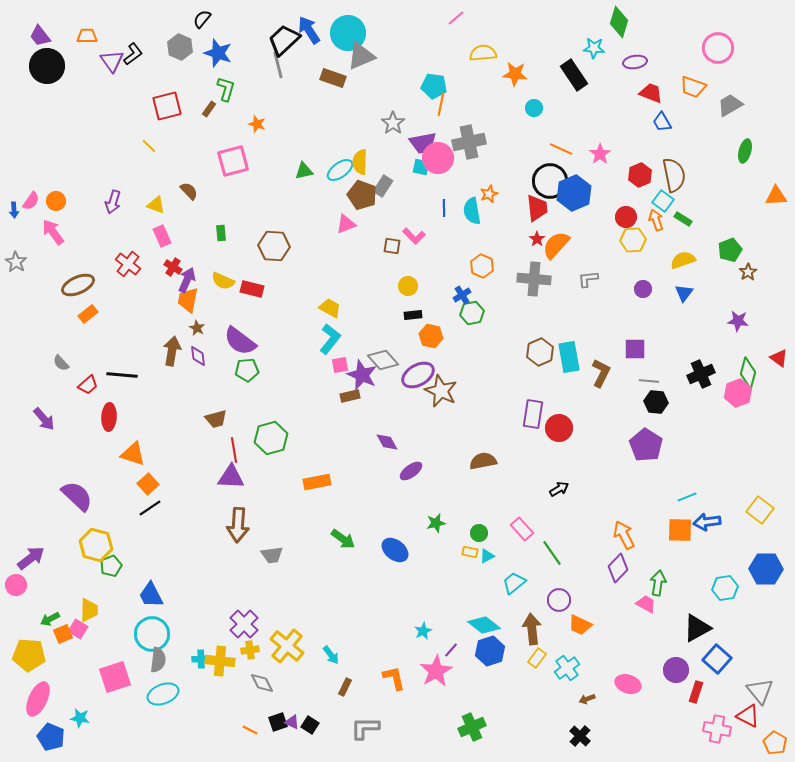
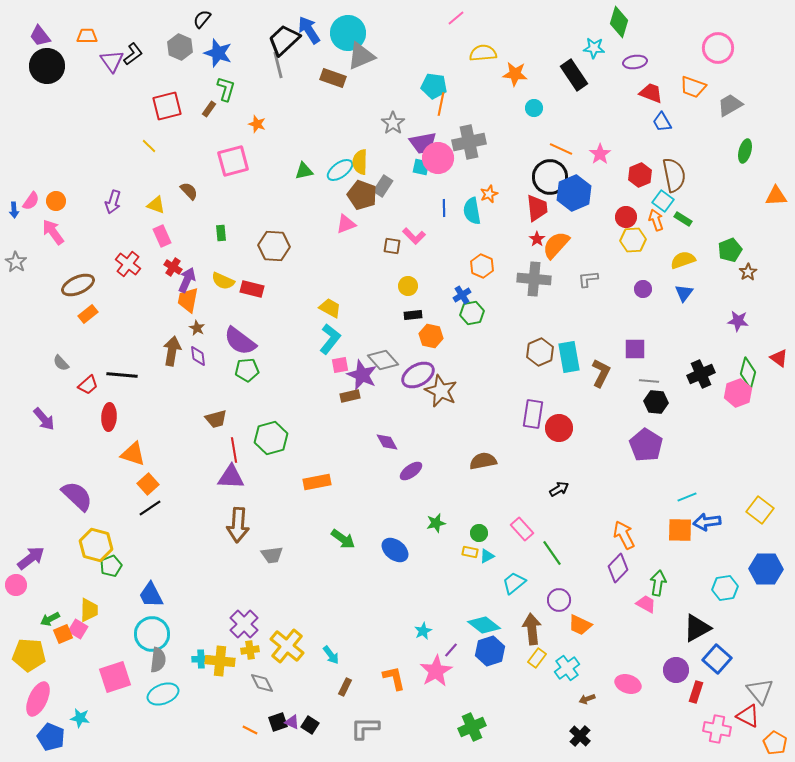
black circle at (550, 181): moved 4 px up
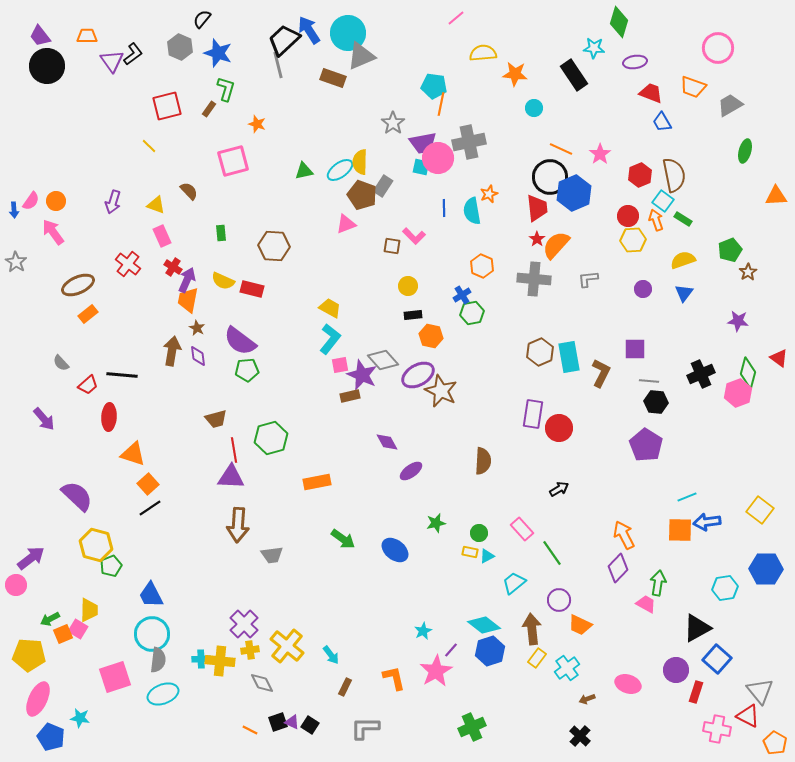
red circle at (626, 217): moved 2 px right, 1 px up
brown semicircle at (483, 461): rotated 104 degrees clockwise
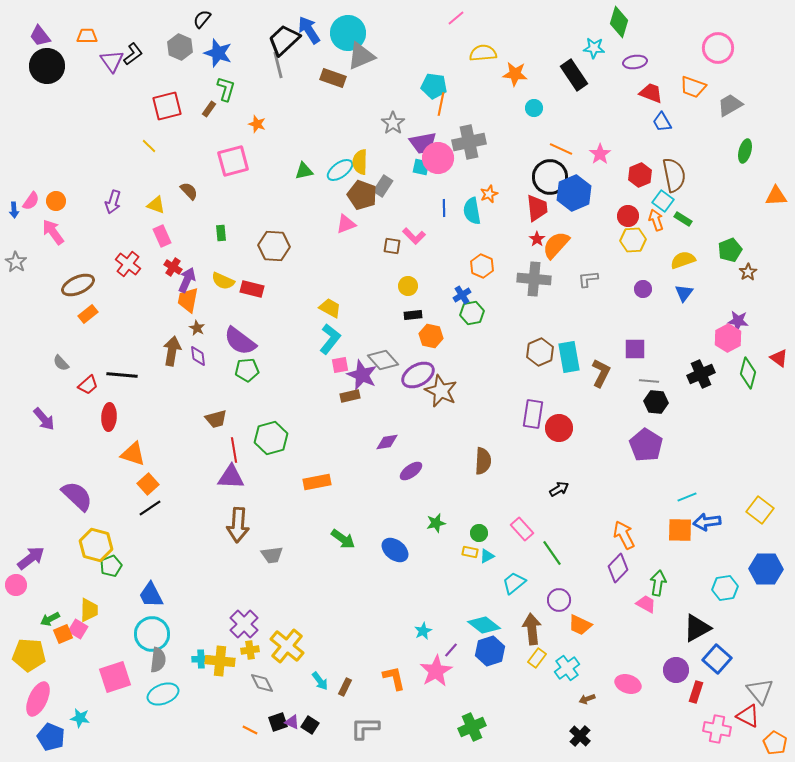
pink hexagon at (738, 393): moved 10 px left, 55 px up; rotated 8 degrees counterclockwise
purple diamond at (387, 442): rotated 70 degrees counterclockwise
cyan arrow at (331, 655): moved 11 px left, 26 px down
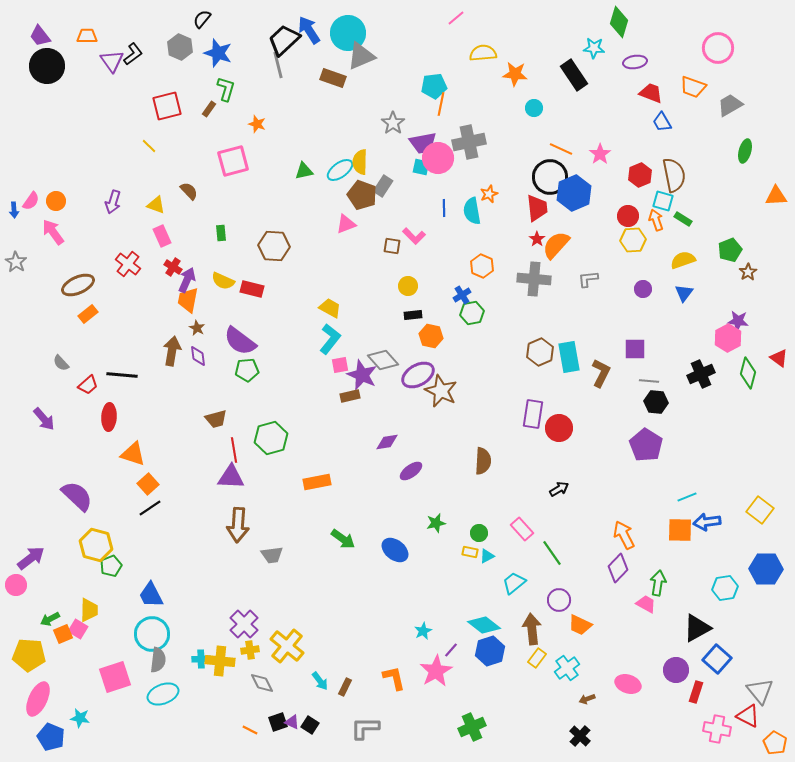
cyan pentagon at (434, 86): rotated 15 degrees counterclockwise
cyan square at (663, 201): rotated 20 degrees counterclockwise
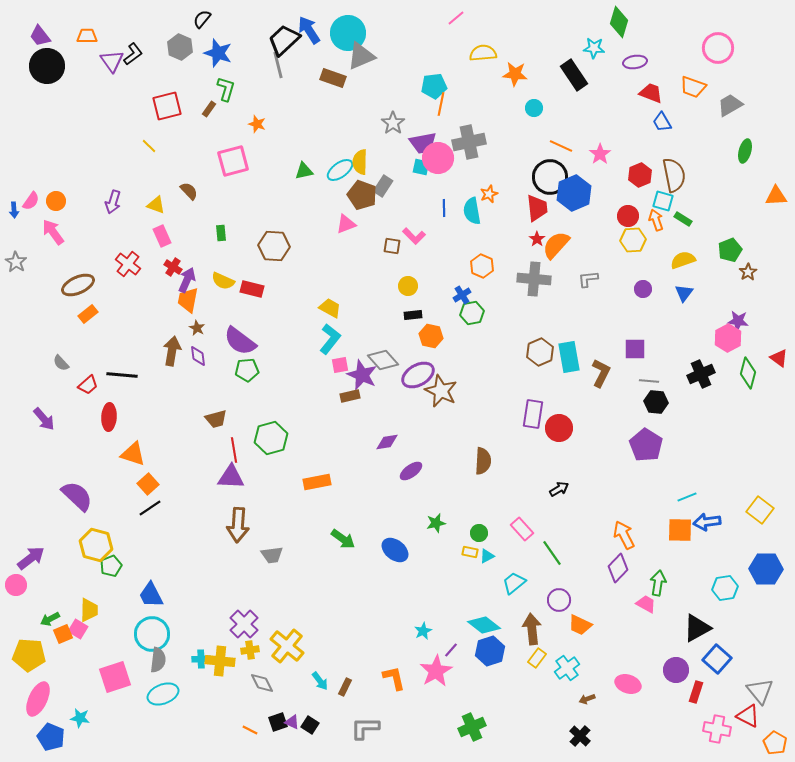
orange line at (561, 149): moved 3 px up
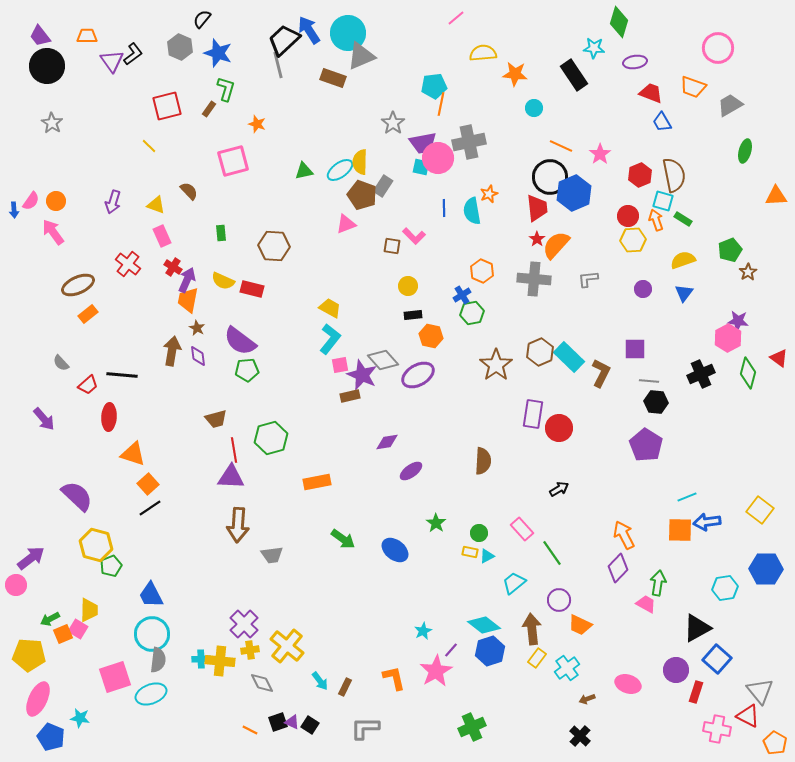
gray star at (16, 262): moved 36 px right, 139 px up
orange hexagon at (482, 266): moved 5 px down
cyan rectangle at (569, 357): rotated 36 degrees counterclockwise
brown star at (441, 391): moved 55 px right, 26 px up; rotated 12 degrees clockwise
green star at (436, 523): rotated 24 degrees counterclockwise
cyan ellipse at (163, 694): moved 12 px left
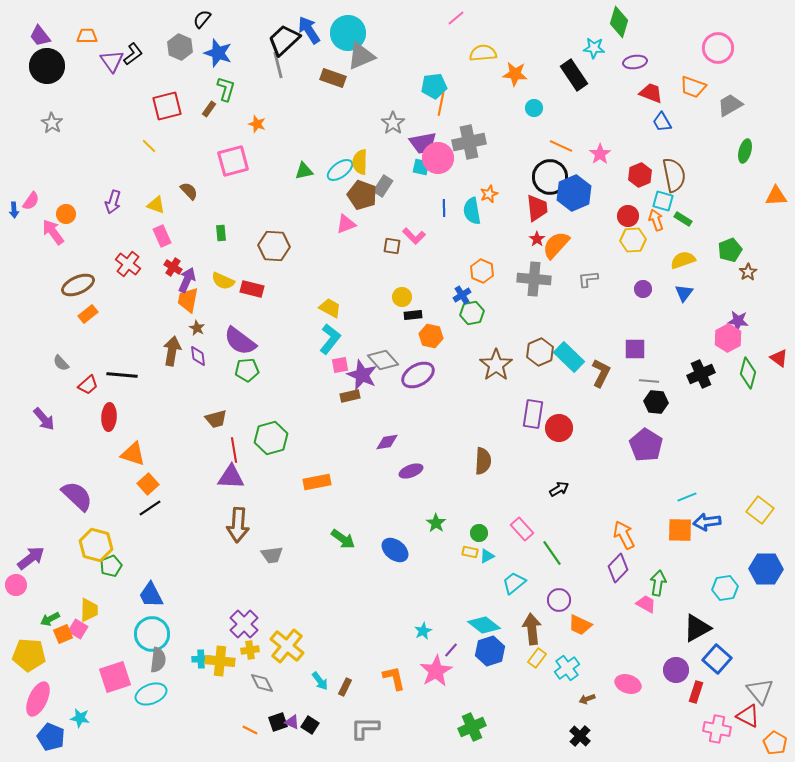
orange circle at (56, 201): moved 10 px right, 13 px down
yellow circle at (408, 286): moved 6 px left, 11 px down
purple ellipse at (411, 471): rotated 15 degrees clockwise
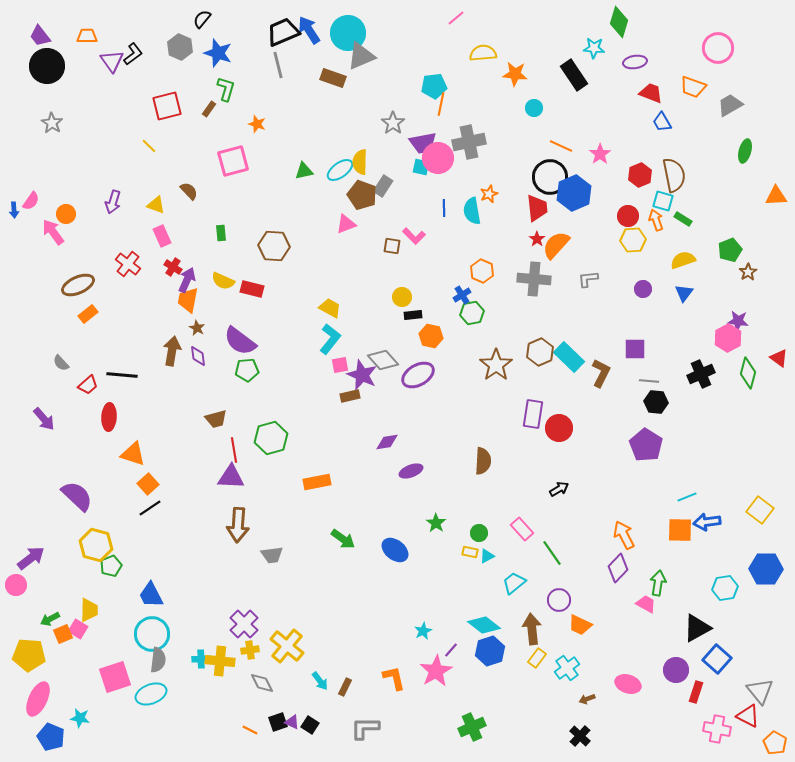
black trapezoid at (284, 40): moved 1 px left, 8 px up; rotated 20 degrees clockwise
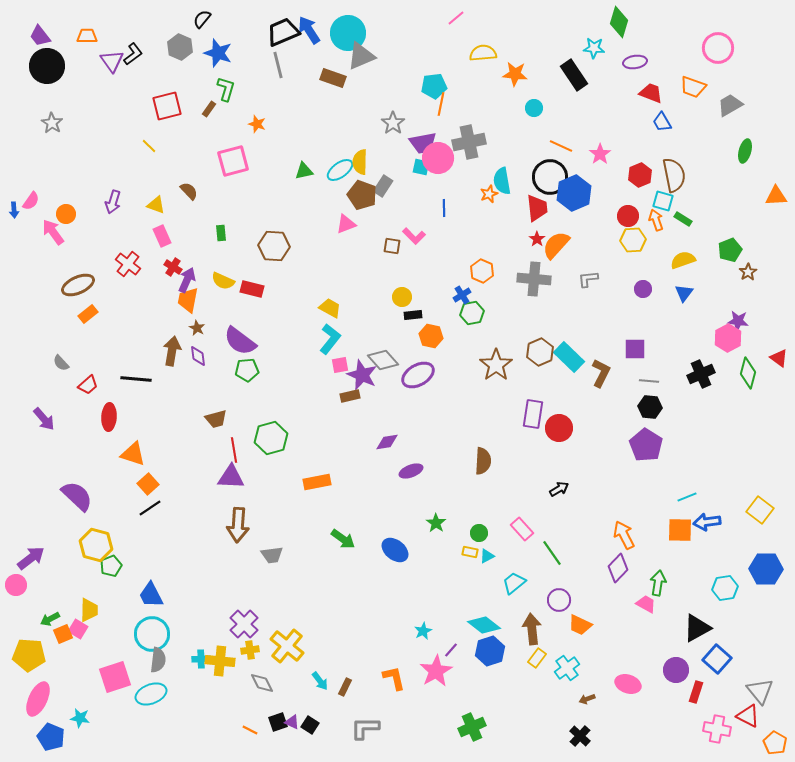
cyan semicircle at (472, 211): moved 30 px right, 30 px up
black line at (122, 375): moved 14 px right, 4 px down
black hexagon at (656, 402): moved 6 px left, 5 px down
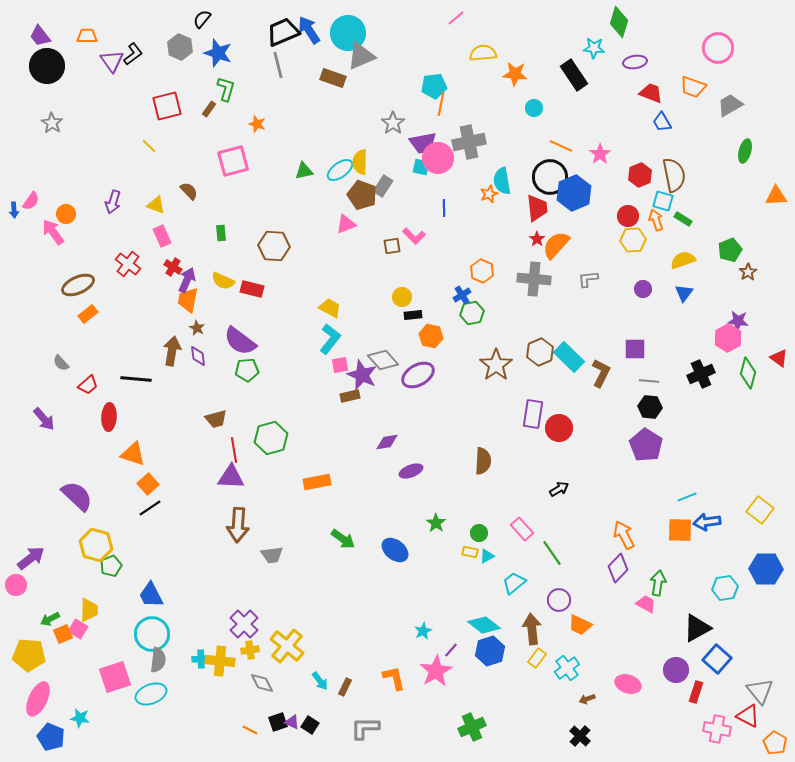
brown square at (392, 246): rotated 18 degrees counterclockwise
